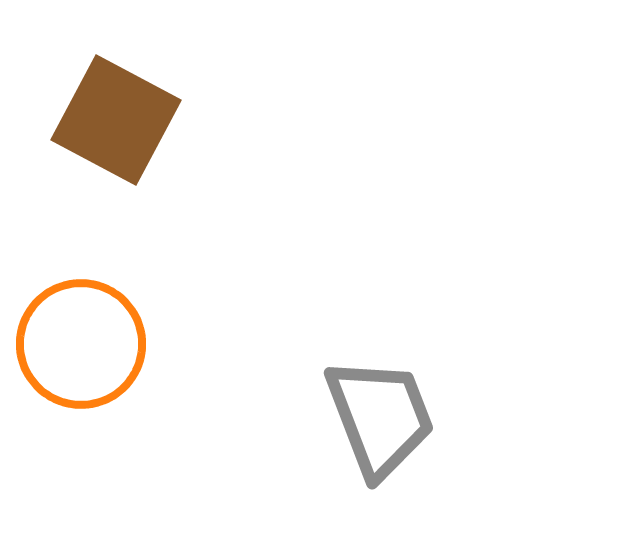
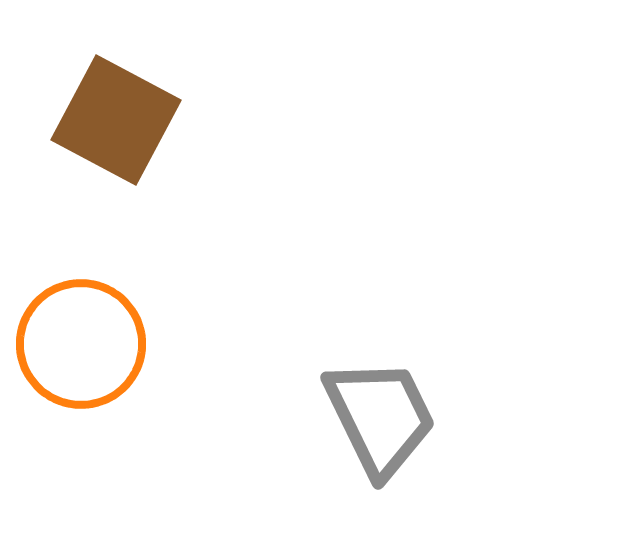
gray trapezoid: rotated 5 degrees counterclockwise
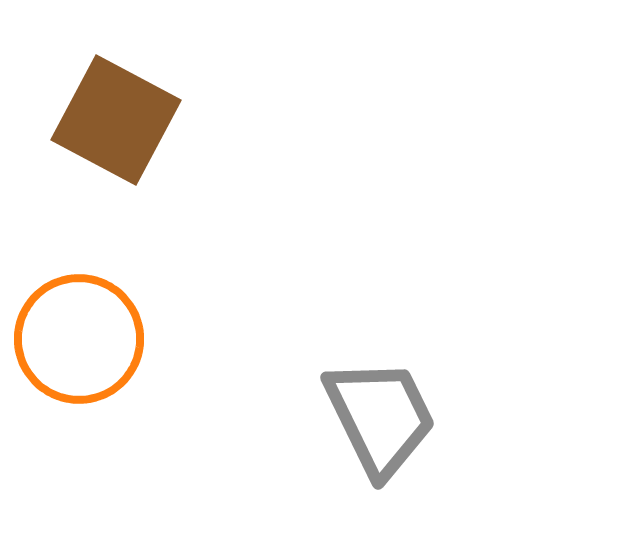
orange circle: moved 2 px left, 5 px up
